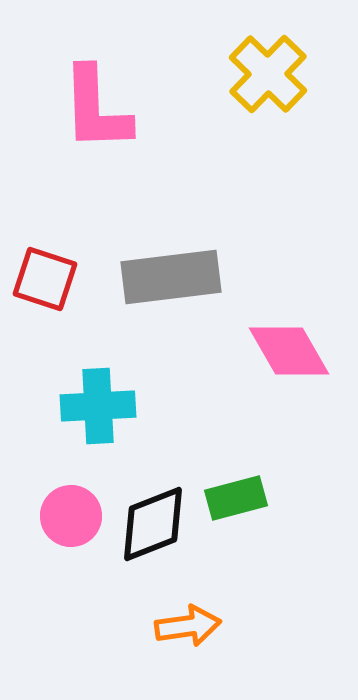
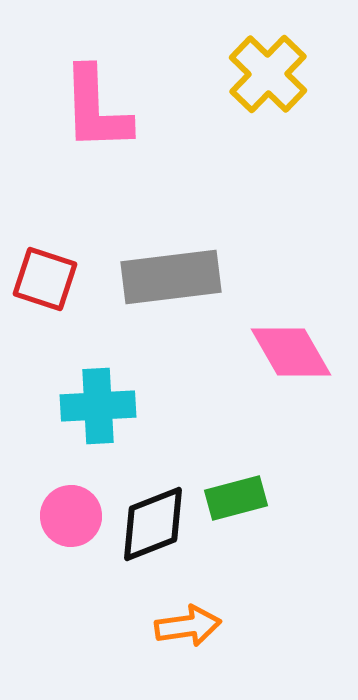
pink diamond: moved 2 px right, 1 px down
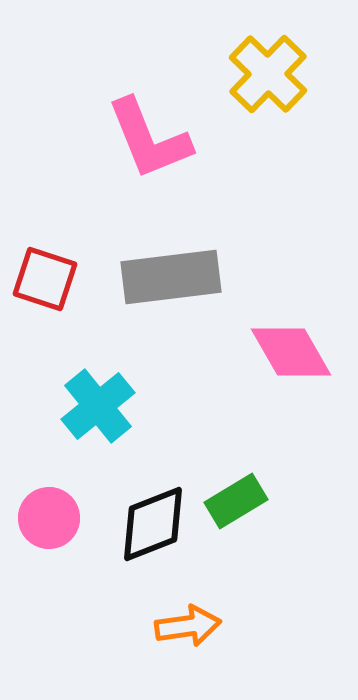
pink L-shape: moved 53 px right, 30 px down; rotated 20 degrees counterclockwise
cyan cross: rotated 36 degrees counterclockwise
green rectangle: moved 3 px down; rotated 16 degrees counterclockwise
pink circle: moved 22 px left, 2 px down
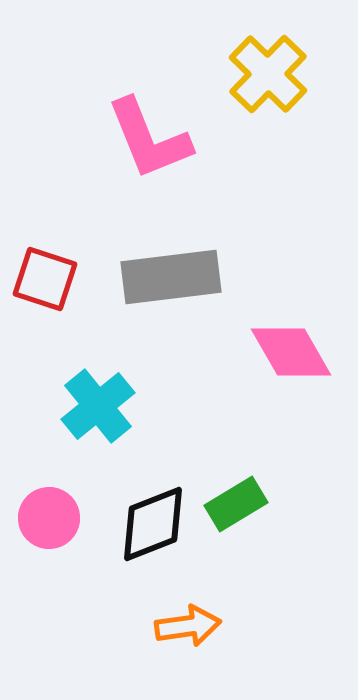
green rectangle: moved 3 px down
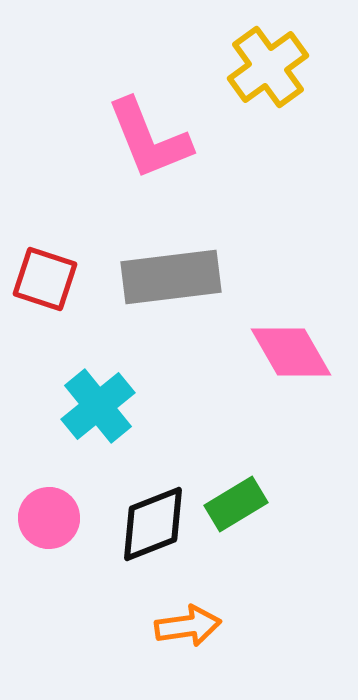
yellow cross: moved 7 px up; rotated 10 degrees clockwise
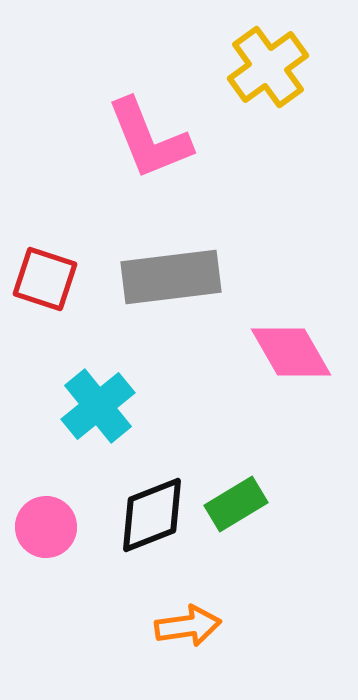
pink circle: moved 3 px left, 9 px down
black diamond: moved 1 px left, 9 px up
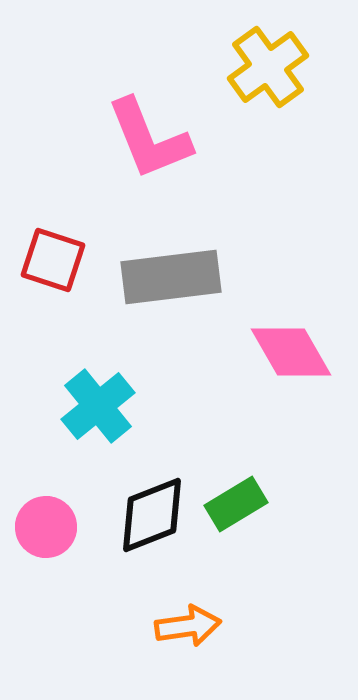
red square: moved 8 px right, 19 px up
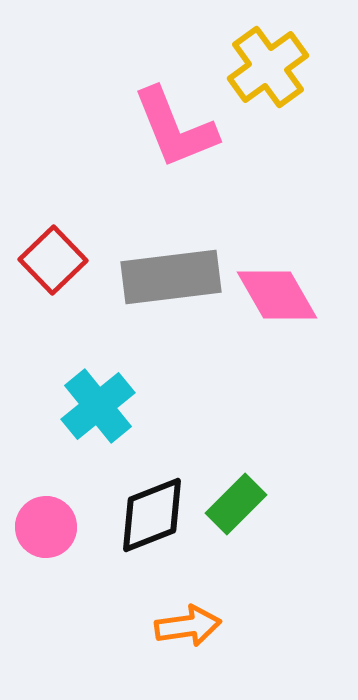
pink L-shape: moved 26 px right, 11 px up
red square: rotated 28 degrees clockwise
pink diamond: moved 14 px left, 57 px up
green rectangle: rotated 14 degrees counterclockwise
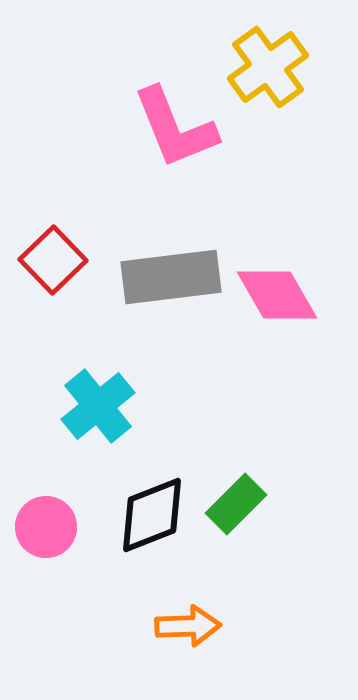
orange arrow: rotated 6 degrees clockwise
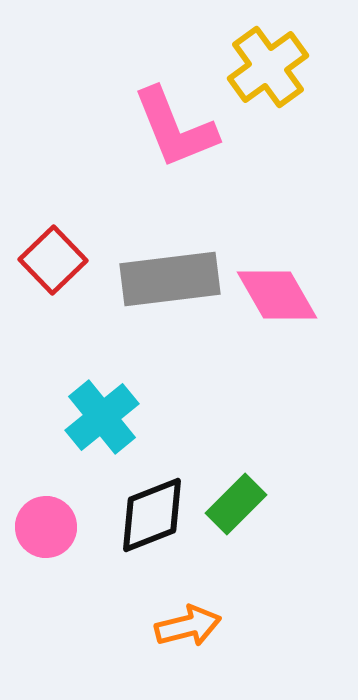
gray rectangle: moved 1 px left, 2 px down
cyan cross: moved 4 px right, 11 px down
orange arrow: rotated 12 degrees counterclockwise
